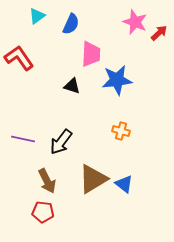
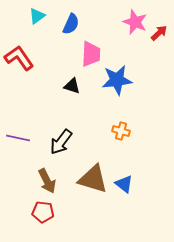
purple line: moved 5 px left, 1 px up
brown triangle: rotated 48 degrees clockwise
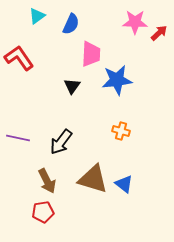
pink star: rotated 20 degrees counterclockwise
black triangle: rotated 48 degrees clockwise
red pentagon: rotated 15 degrees counterclockwise
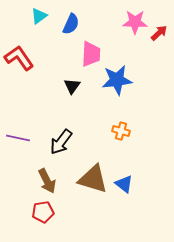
cyan triangle: moved 2 px right
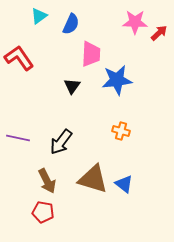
red pentagon: rotated 20 degrees clockwise
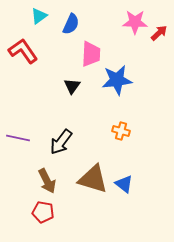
red L-shape: moved 4 px right, 7 px up
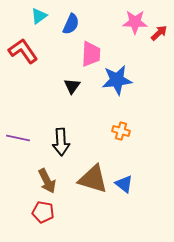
black arrow: rotated 40 degrees counterclockwise
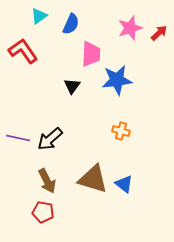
pink star: moved 5 px left, 6 px down; rotated 20 degrees counterclockwise
black arrow: moved 11 px left, 3 px up; rotated 52 degrees clockwise
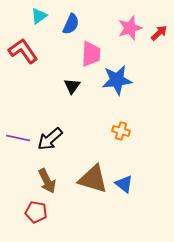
red pentagon: moved 7 px left
